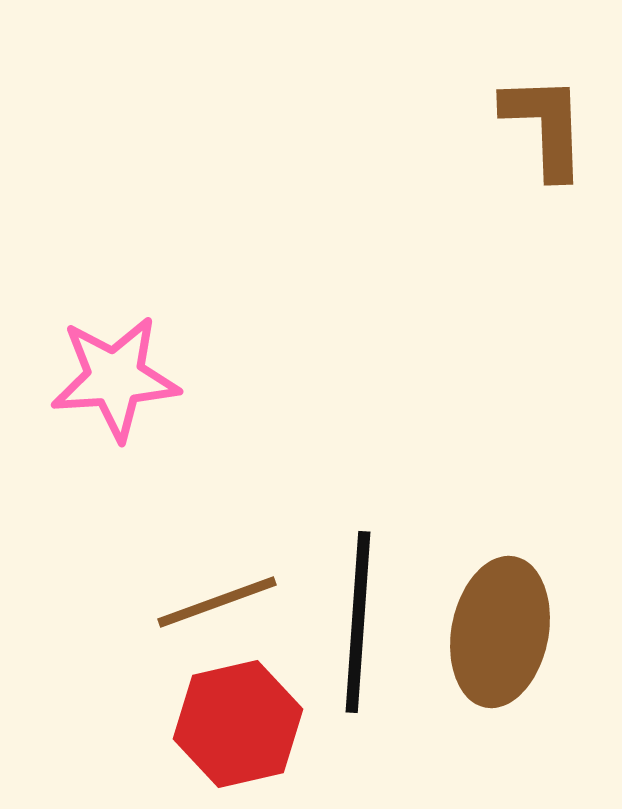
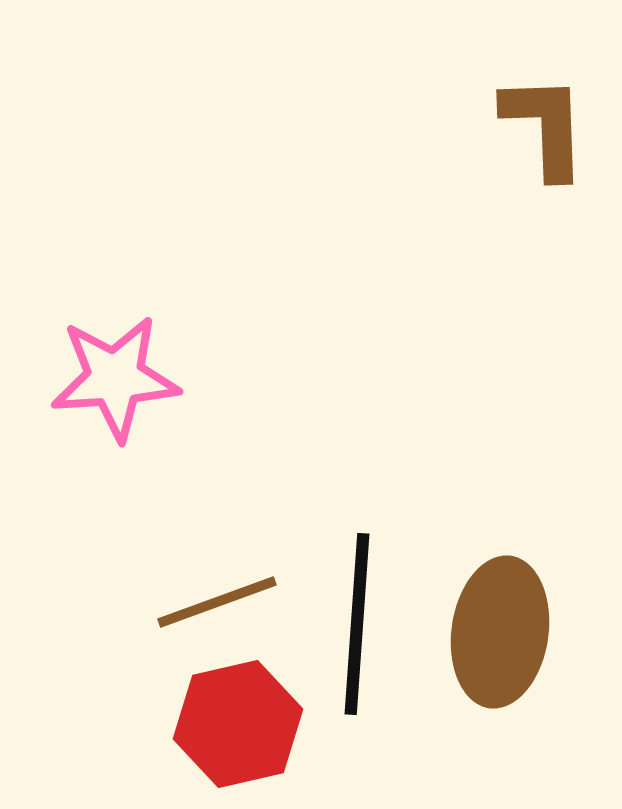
black line: moved 1 px left, 2 px down
brown ellipse: rotated 3 degrees counterclockwise
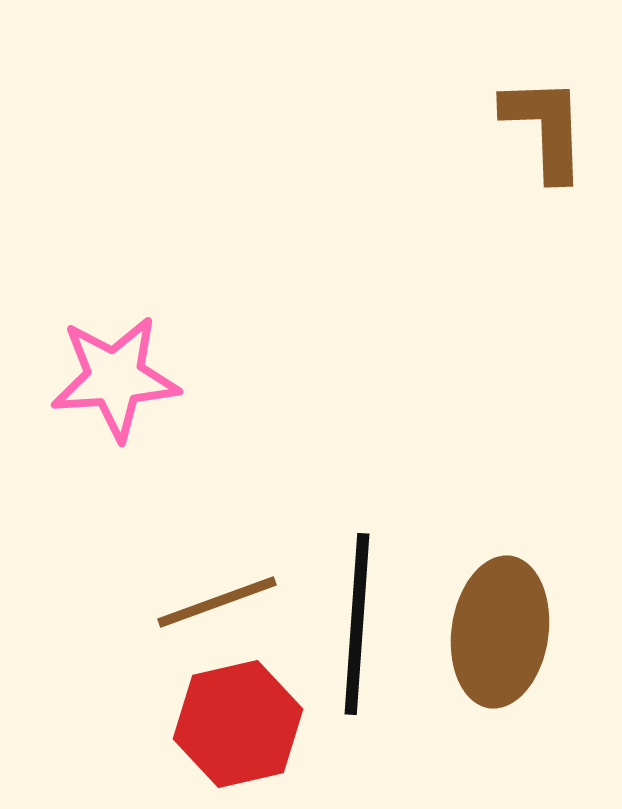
brown L-shape: moved 2 px down
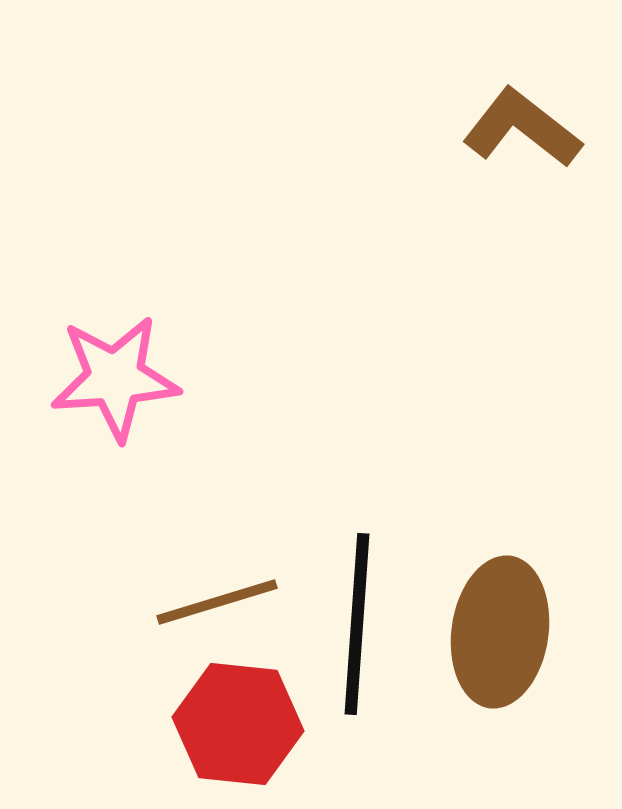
brown L-shape: moved 23 px left; rotated 50 degrees counterclockwise
brown line: rotated 3 degrees clockwise
red hexagon: rotated 19 degrees clockwise
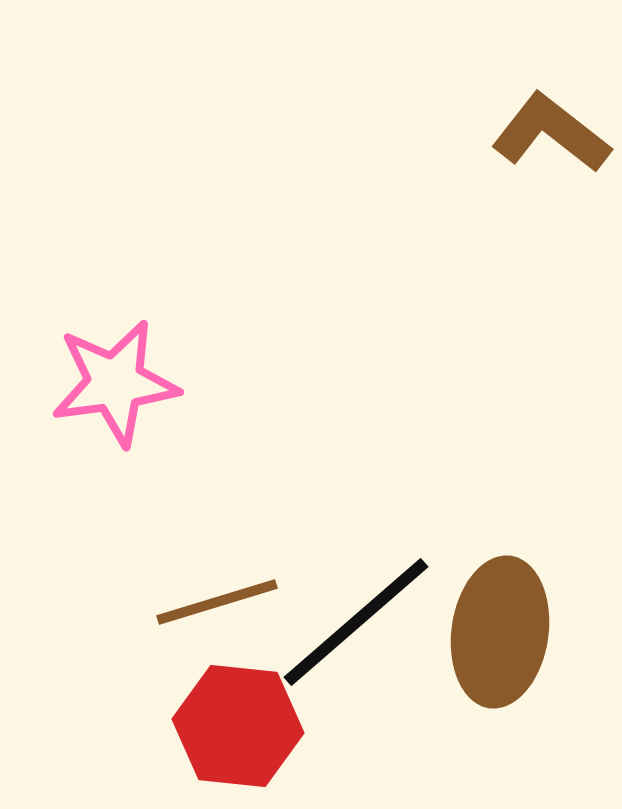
brown L-shape: moved 29 px right, 5 px down
pink star: moved 5 px down; rotated 4 degrees counterclockwise
black line: moved 1 px left, 2 px up; rotated 45 degrees clockwise
red hexagon: moved 2 px down
